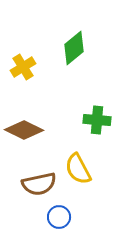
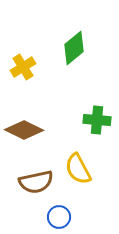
brown semicircle: moved 3 px left, 2 px up
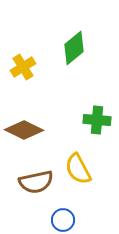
blue circle: moved 4 px right, 3 px down
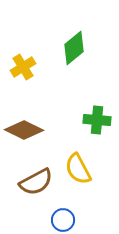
brown semicircle: rotated 16 degrees counterclockwise
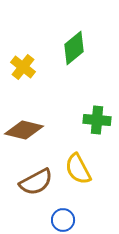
yellow cross: rotated 20 degrees counterclockwise
brown diamond: rotated 12 degrees counterclockwise
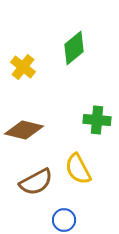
blue circle: moved 1 px right
